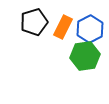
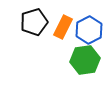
blue hexagon: moved 1 px left, 1 px down
green hexagon: moved 4 px down
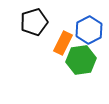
orange rectangle: moved 16 px down
green hexagon: moved 4 px left
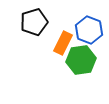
blue hexagon: rotated 12 degrees counterclockwise
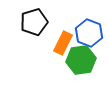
blue hexagon: moved 3 px down
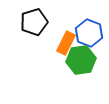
orange rectangle: moved 3 px right
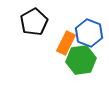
black pentagon: rotated 12 degrees counterclockwise
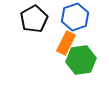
black pentagon: moved 3 px up
blue hexagon: moved 14 px left, 16 px up; rotated 20 degrees clockwise
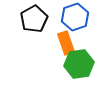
orange rectangle: rotated 45 degrees counterclockwise
green hexagon: moved 2 px left, 4 px down
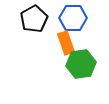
blue hexagon: moved 2 px left, 1 px down; rotated 20 degrees clockwise
green hexagon: moved 2 px right
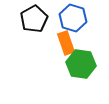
blue hexagon: rotated 16 degrees clockwise
green hexagon: rotated 16 degrees clockwise
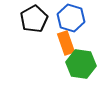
blue hexagon: moved 2 px left
